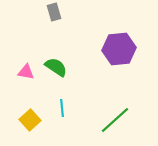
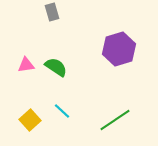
gray rectangle: moved 2 px left
purple hexagon: rotated 12 degrees counterclockwise
pink triangle: moved 7 px up; rotated 18 degrees counterclockwise
cyan line: moved 3 px down; rotated 42 degrees counterclockwise
green line: rotated 8 degrees clockwise
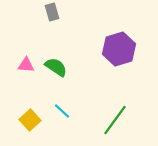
pink triangle: rotated 12 degrees clockwise
green line: rotated 20 degrees counterclockwise
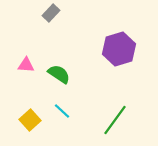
gray rectangle: moved 1 px left, 1 px down; rotated 60 degrees clockwise
green semicircle: moved 3 px right, 7 px down
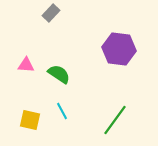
purple hexagon: rotated 24 degrees clockwise
cyan line: rotated 18 degrees clockwise
yellow square: rotated 35 degrees counterclockwise
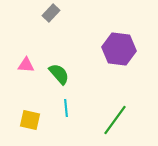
green semicircle: rotated 15 degrees clockwise
cyan line: moved 4 px right, 3 px up; rotated 24 degrees clockwise
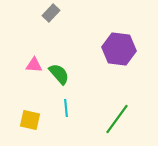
pink triangle: moved 8 px right
green line: moved 2 px right, 1 px up
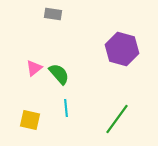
gray rectangle: moved 2 px right, 1 px down; rotated 54 degrees clockwise
purple hexagon: moved 3 px right; rotated 8 degrees clockwise
pink triangle: moved 3 px down; rotated 42 degrees counterclockwise
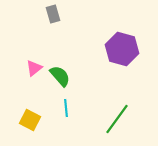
gray rectangle: rotated 66 degrees clockwise
green semicircle: moved 1 px right, 2 px down
yellow square: rotated 15 degrees clockwise
